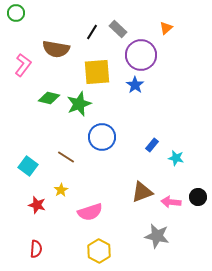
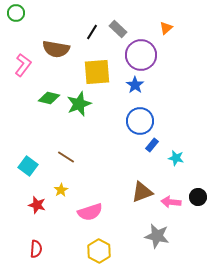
blue circle: moved 38 px right, 16 px up
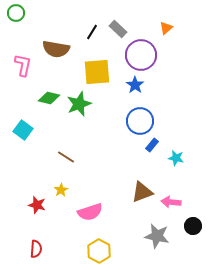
pink L-shape: rotated 25 degrees counterclockwise
cyan square: moved 5 px left, 36 px up
black circle: moved 5 px left, 29 px down
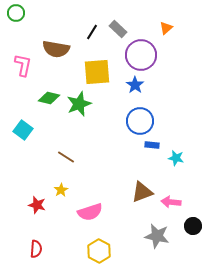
blue rectangle: rotated 56 degrees clockwise
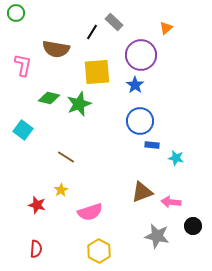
gray rectangle: moved 4 px left, 7 px up
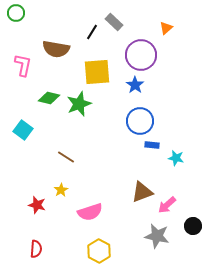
pink arrow: moved 4 px left, 3 px down; rotated 48 degrees counterclockwise
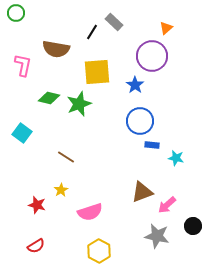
purple circle: moved 11 px right, 1 px down
cyan square: moved 1 px left, 3 px down
red semicircle: moved 3 px up; rotated 54 degrees clockwise
